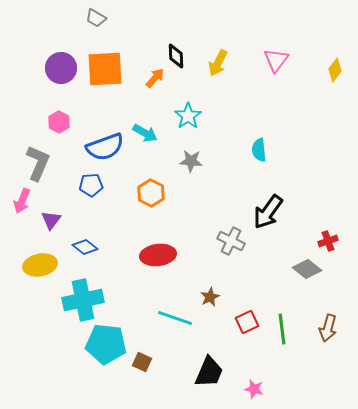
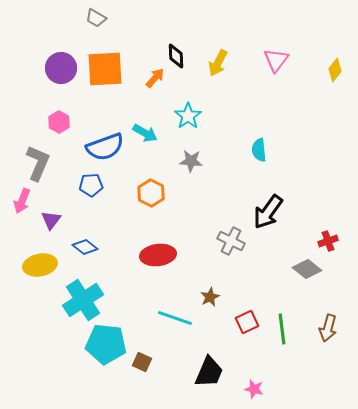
cyan cross: rotated 21 degrees counterclockwise
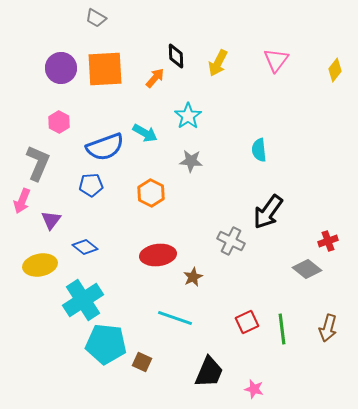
brown star: moved 17 px left, 20 px up
